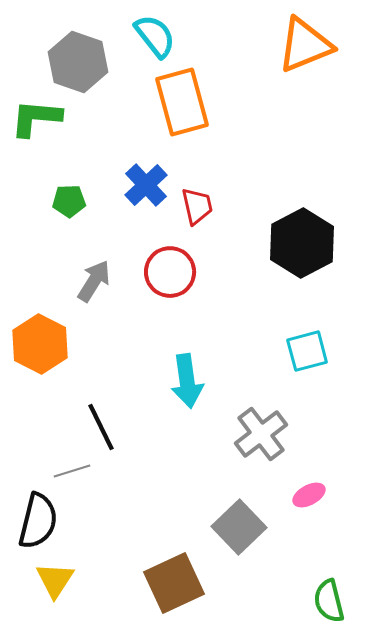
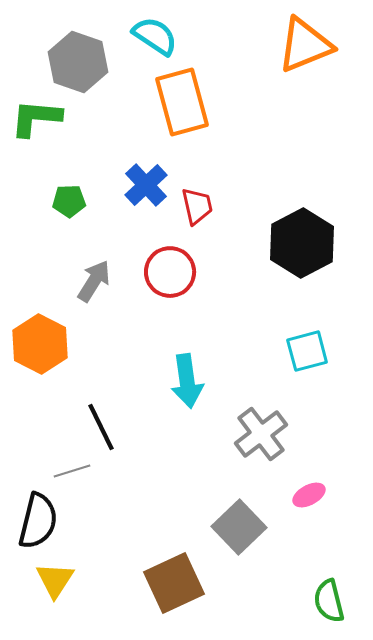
cyan semicircle: rotated 18 degrees counterclockwise
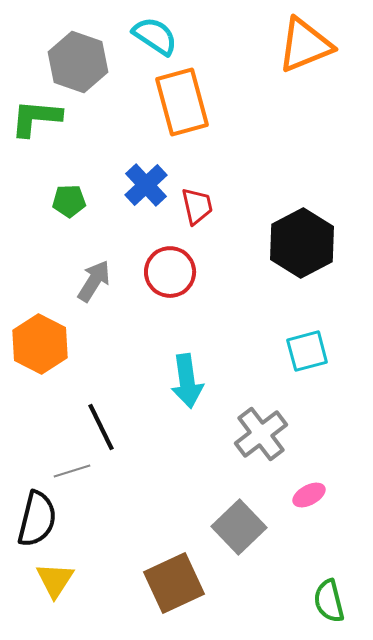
black semicircle: moved 1 px left, 2 px up
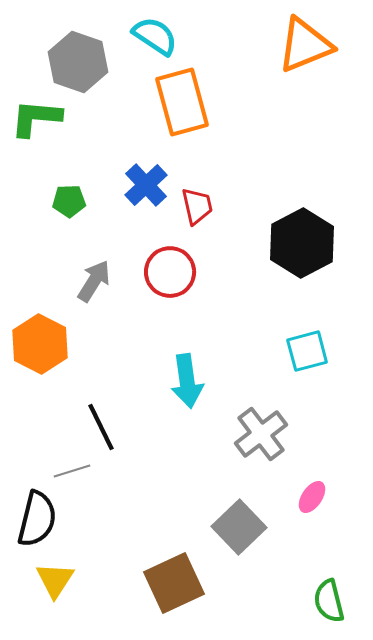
pink ellipse: moved 3 px right, 2 px down; rotated 28 degrees counterclockwise
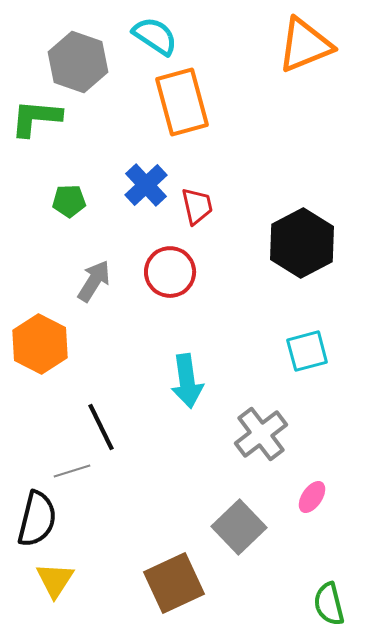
green semicircle: moved 3 px down
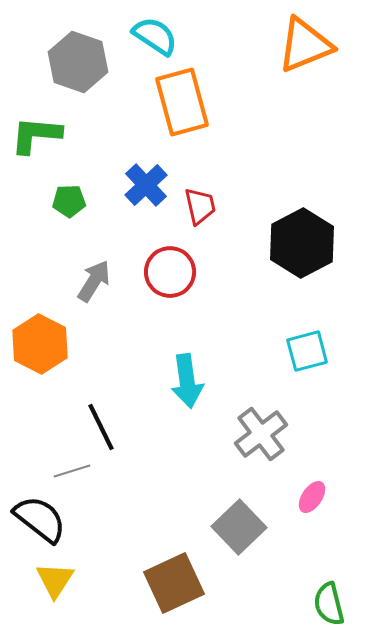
green L-shape: moved 17 px down
red trapezoid: moved 3 px right
black semicircle: moved 3 px right; rotated 66 degrees counterclockwise
